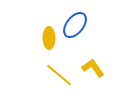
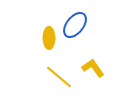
yellow line: moved 2 px down
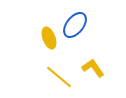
yellow ellipse: rotated 20 degrees counterclockwise
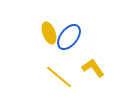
blue ellipse: moved 6 px left, 12 px down
yellow ellipse: moved 5 px up
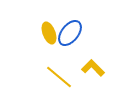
blue ellipse: moved 1 px right, 4 px up
yellow L-shape: rotated 10 degrees counterclockwise
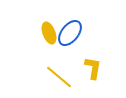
yellow L-shape: rotated 55 degrees clockwise
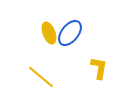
yellow L-shape: moved 6 px right
yellow line: moved 18 px left
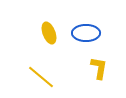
blue ellipse: moved 16 px right; rotated 52 degrees clockwise
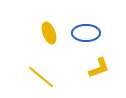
yellow L-shape: rotated 60 degrees clockwise
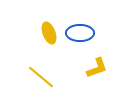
blue ellipse: moved 6 px left
yellow L-shape: moved 2 px left
